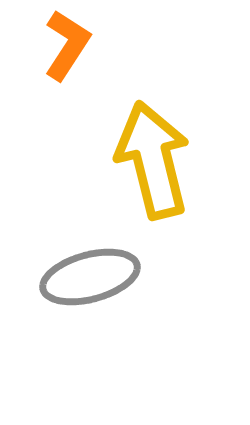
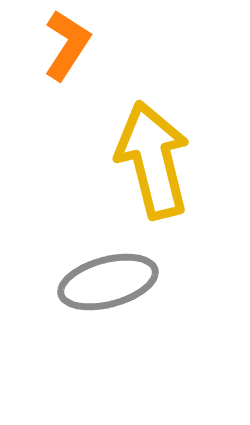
gray ellipse: moved 18 px right, 5 px down
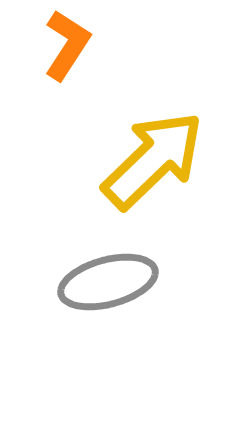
yellow arrow: rotated 60 degrees clockwise
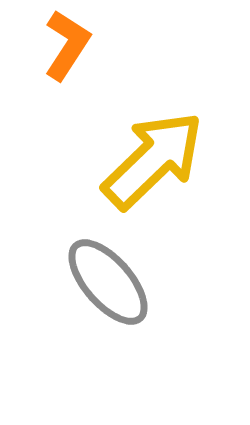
gray ellipse: rotated 64 degrees clockwise
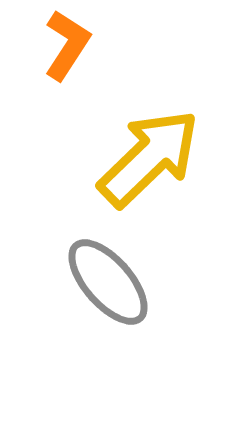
yellow arrow: moved 4 px left, 2 px up
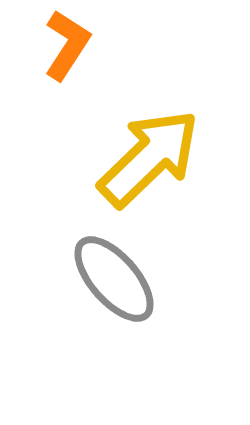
gray ellipse: moved 6 px right, 3 px up
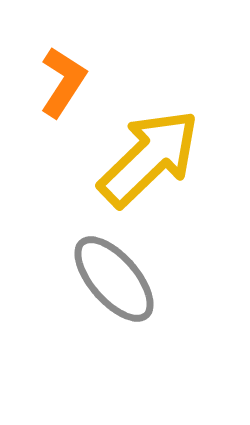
orange L-shape: moved 4 px left, 37 px down
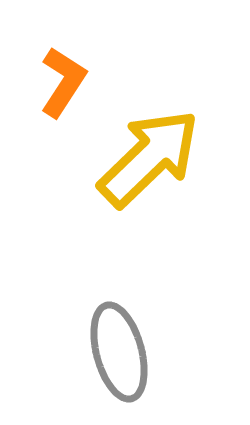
gray ellipse: moved 5 px right, 73 px down; rotated 26 degrees clockwise
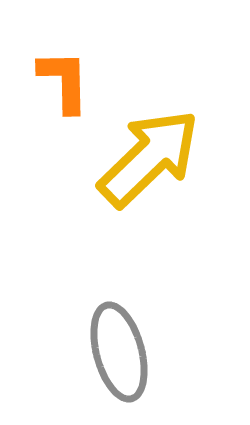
orange L-shape: moved 1 px right, 1 px up; rotated 34 degrees counterclockwise
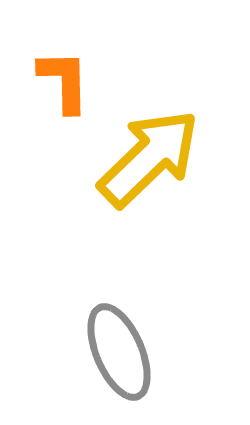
gray ellipse: rotated 8 degrees counterclockwise
